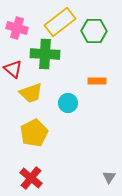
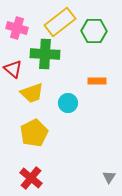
yellow trapezoid: moved 1 px right
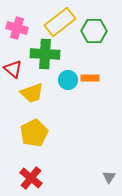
orange rectangle: moved 7 px left, 3 px up
cyan circle: moved 23 px up
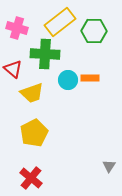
gray triangle: moved 11 px up
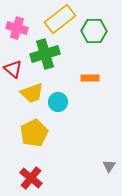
yellow rectangle: moved 3 px up
green cross: rotated 20 degrees counterclockwise
cyan circle: moved 10 px left, 22 px down
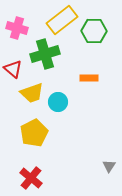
yellow rectangle: moved 2 px right, 1 px down
orange rectangle: moved 1 px left
